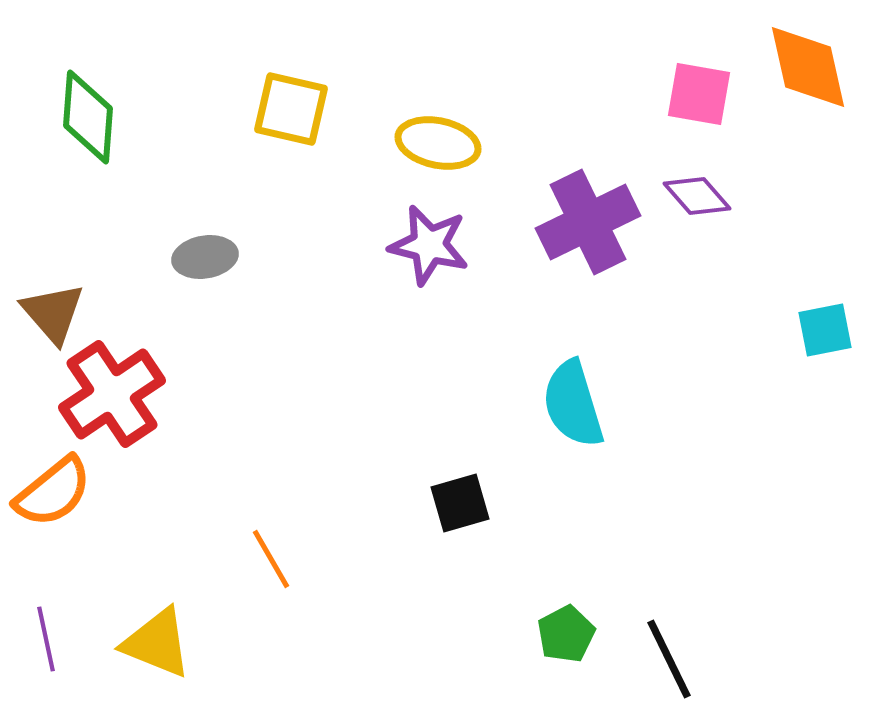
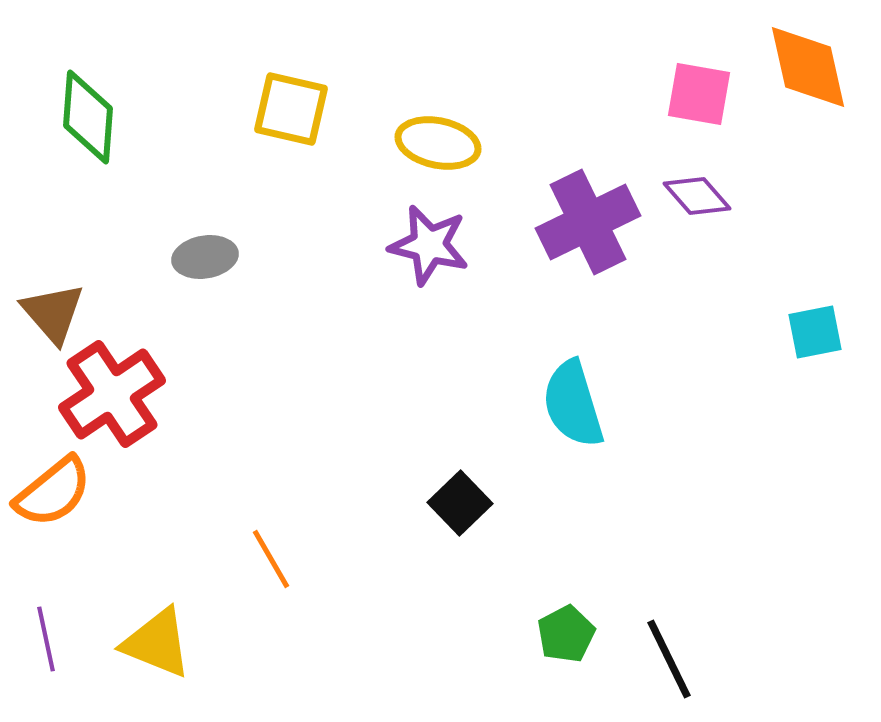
cyan square: moved 10 px left, 2 px down
black square: rotated 28 degrees counterclockwise
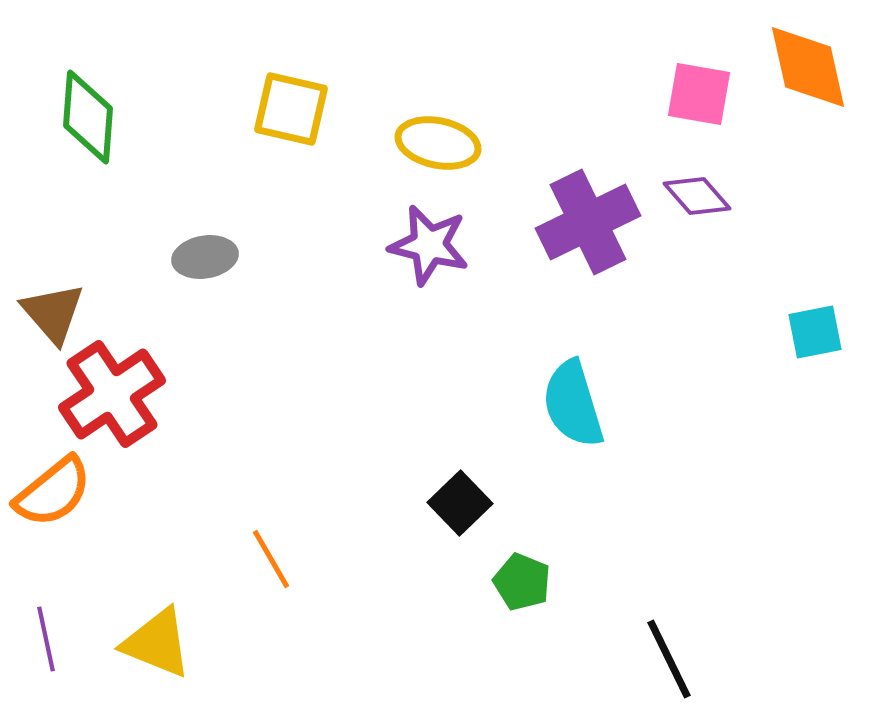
green pentagon: moved 44 px left, 52 px up; rotated 22 degrees counterclockwise
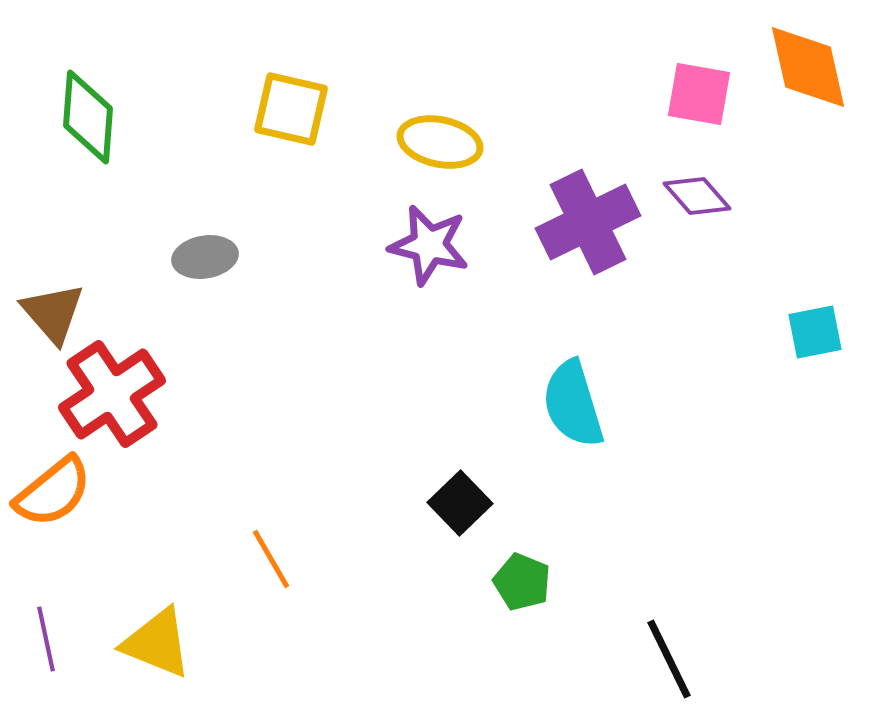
yellow ellipse: moved 2 px right, 1 px up
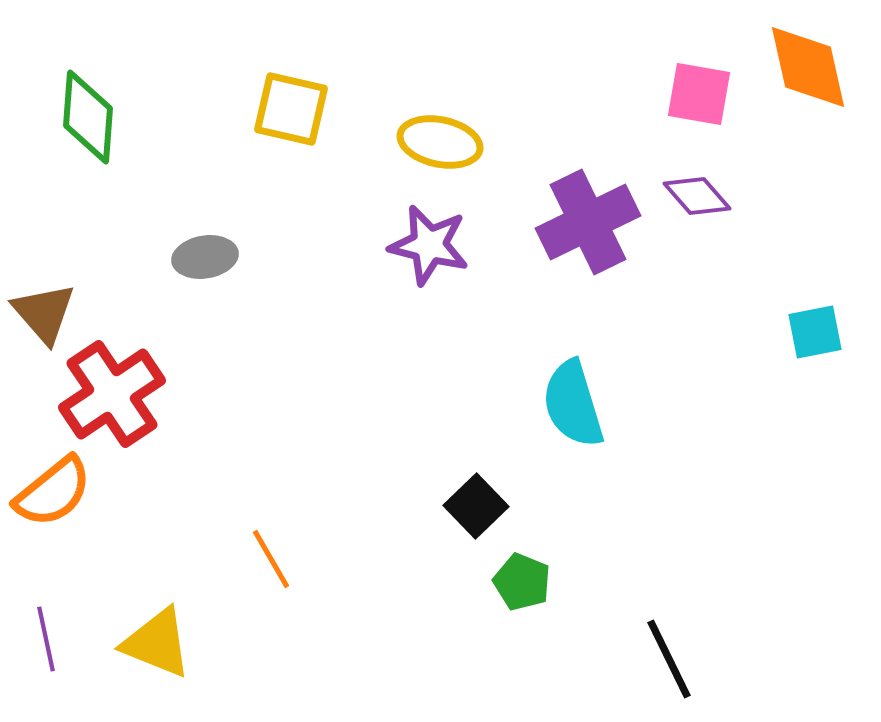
brown triangle: moved 9 px left
black square: moved 16 px right, 3 px down
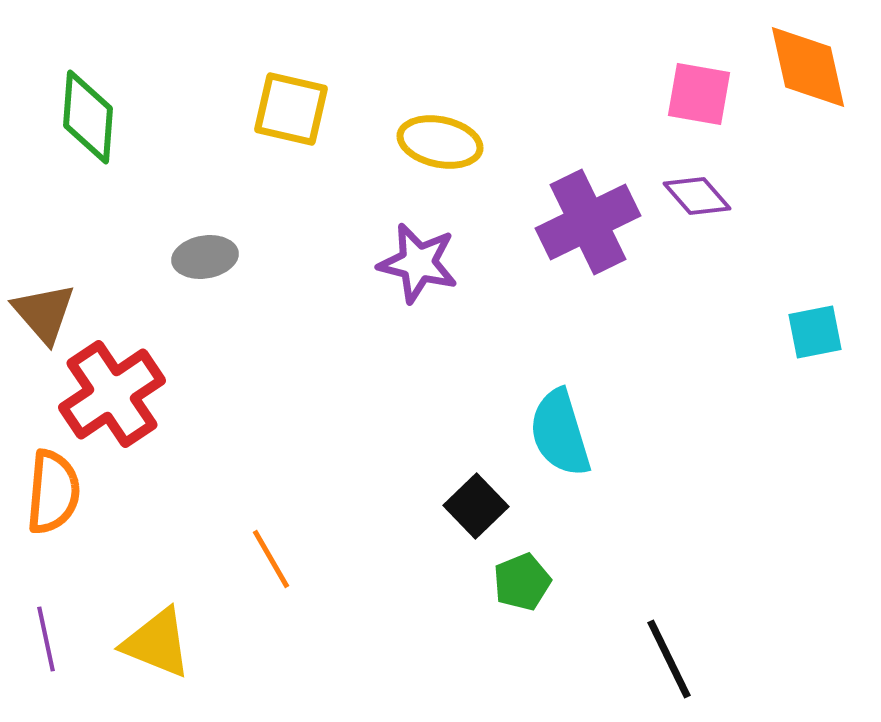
purple star: moved 11 px left, 18 px down
cyan semicircle: moved 13 px left, 29 px down
orange semicircle: rotated 46 degrees counterclockwise
green pentagon: rotated 28 degrees clockwise
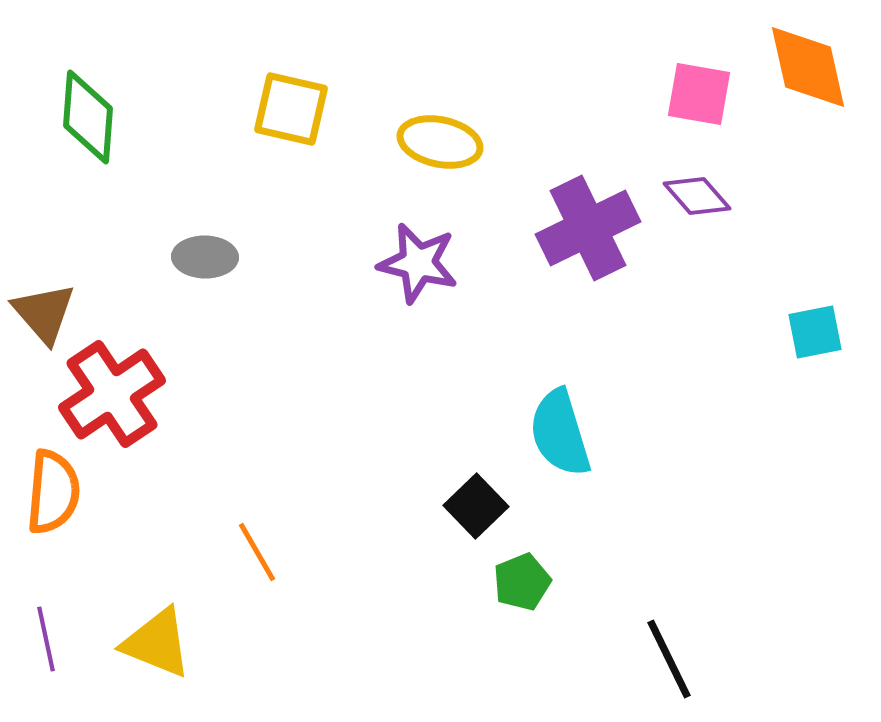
purple cross: moved 6 px down
gray ellipse: rotated 10 degrees clockwise
orange line: moved 14 px left, 7 px up
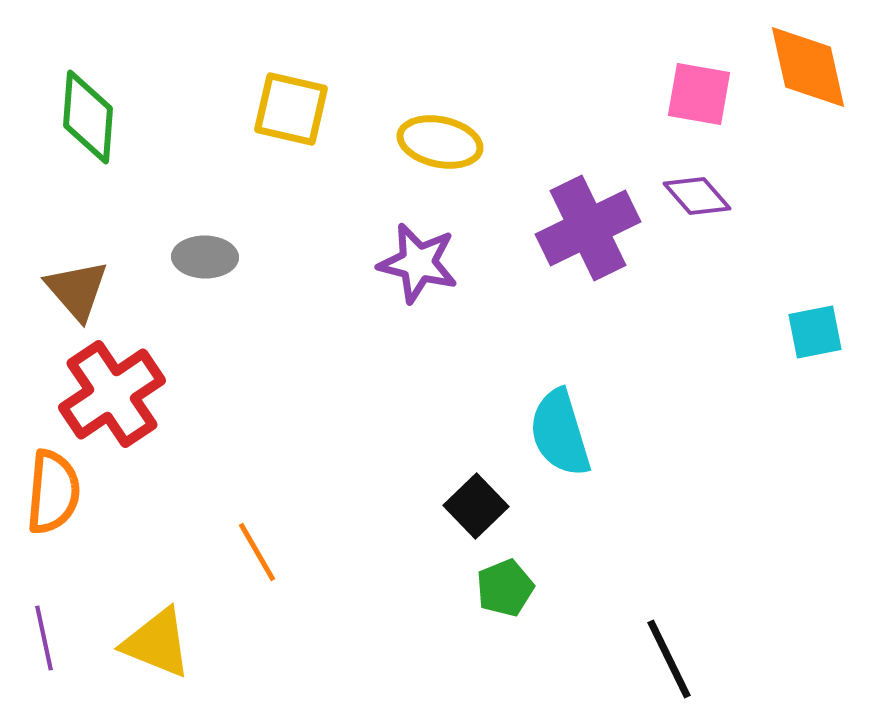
brown triangle: moved 33 px right, 23 px up
green pentagon: moved 17 px left, 6 px down
purple line: moved 2 px left, 1 px up
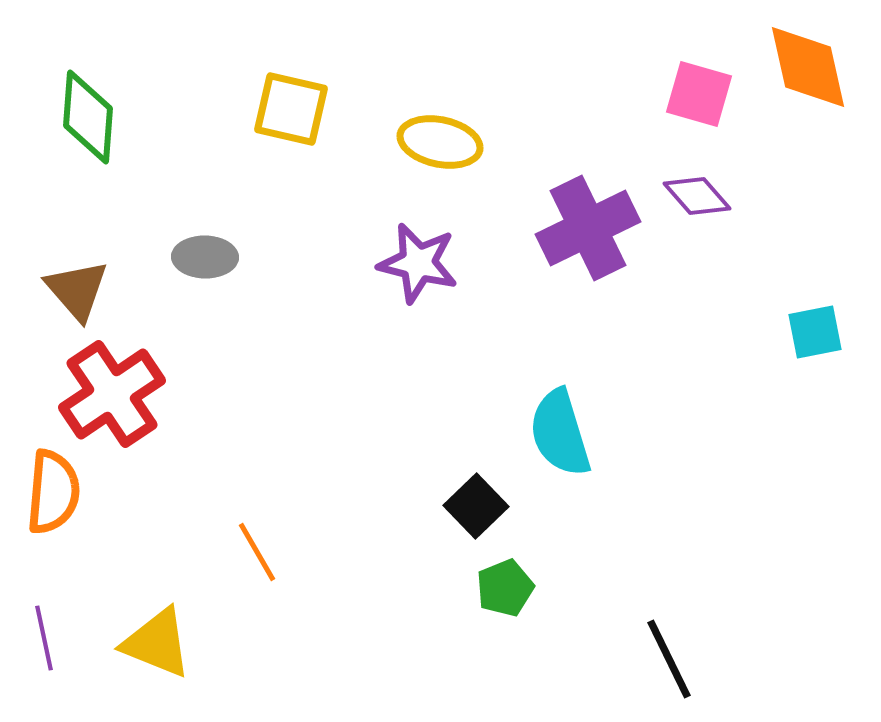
pink square: rotated 6 degrees clockwise
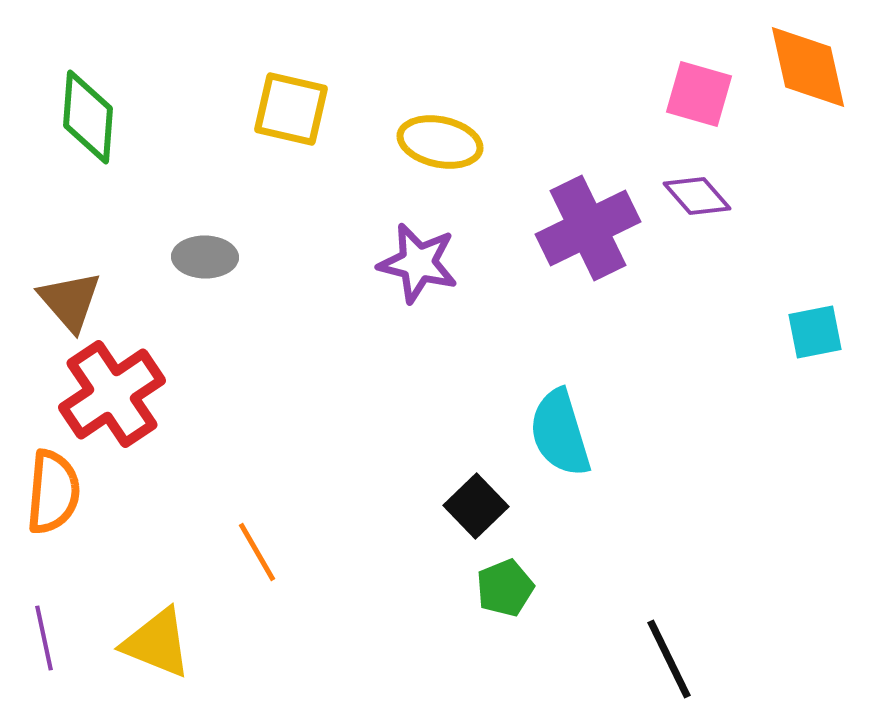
brown triangle: moved 7 px left, 11 px down
